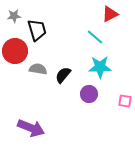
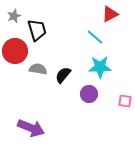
gray star: rotated 16 degrees counterclockwise
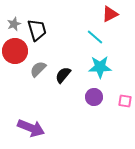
gray star: moved 8 px down
gray semicircle: rotated 54 degrees counterclockwise
purple circle: moved 5 px right, 3 px down
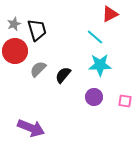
cyan star: moved 2 px up
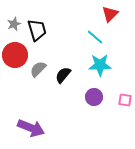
red triangle: rotated 18 degrees counterclockwise
red circle: moved 4 px down
pink square: moved 1 px up
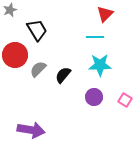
red triangle: moved 5 px left
gray star: moved 4 px left, 14 px up
black trapezoid: rotated 15 degrees counterclockwise
cyan line: rotated 42 degrees counterclockwise
pink square: rotated 24 degrees clockwise
purple arrow: moved 2 px down; rotated 12 degrees counterclockwise
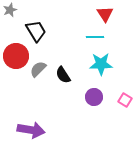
red triangle: rotated 18 degrees counterclockwise
black trapezoid: moved 1 px left, 1 px down
red circle: moved 1 px right, 1 px down
cyan star: moved 1 px right, 1 px up
black semicircle: rotated 72 degrees counterclockwise
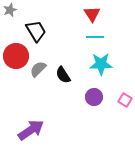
red triangle: moved 13 px left
purple arrow: rotated 44 degrees counterclockwise
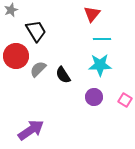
gray star: moved 1 px right
red triangle: rotated 12 degrees clockwise
cyan line: moved 7 px right, 2 px down
cyan star: moved 1 px left, 1 px down
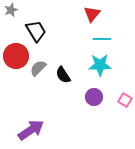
gray semicircle: moved 1 px up
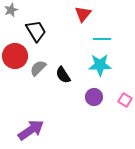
red triangle: moved 9 px left
red circle: moved 1 px left
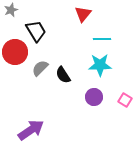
red circle: moved 4 px up
gray semicircle: moved 2 px right
